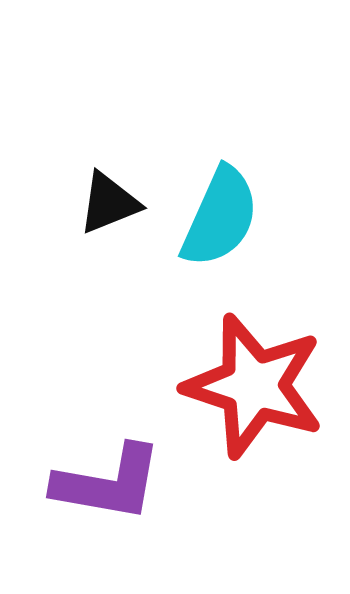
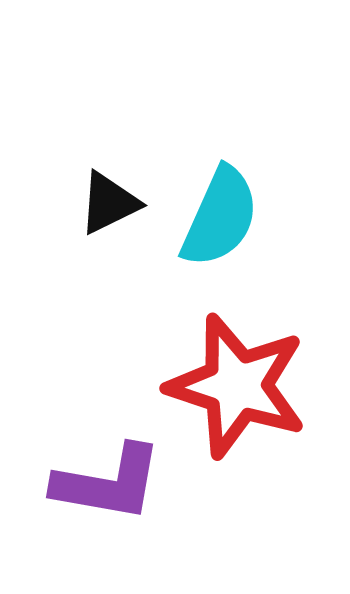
black triangle: rotated 4 degrees counterclockwise
red star: moved 17 px left
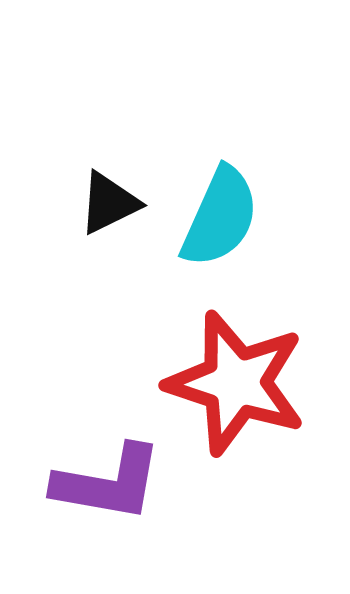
red star: moved 1 px left, 3 px up
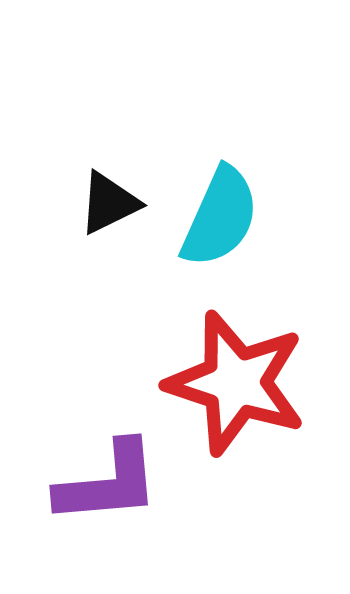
purple L-shape: rotated 15 degrees counterclockwise
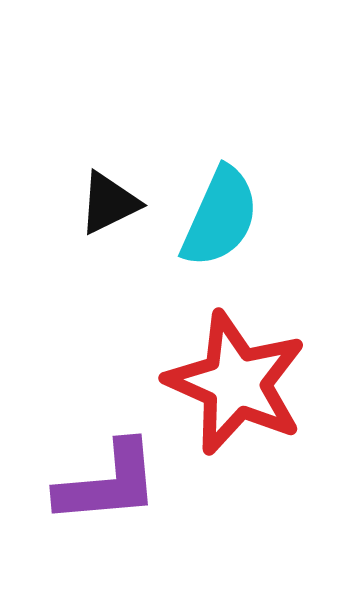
red star: rotated 6 degrees clockwise
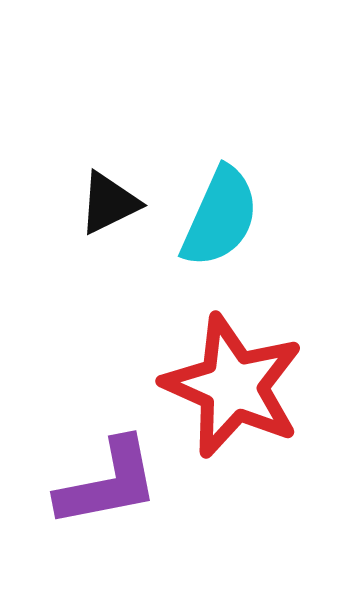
red star: moved 3 px left, 3 px down
purple L-shape: rotated 6 degrees counterclockwise
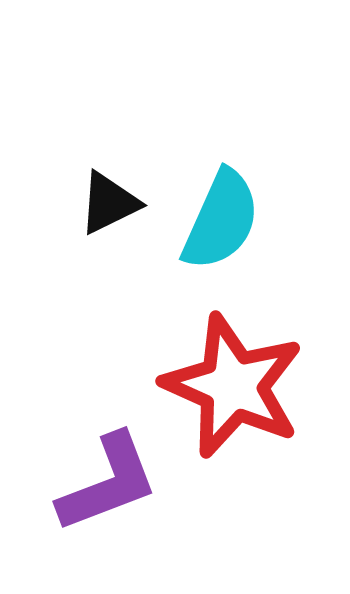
cyan semicircle: moved 1 px right, 3 px down
purple L-shape: rotated 10 degrees counterclockwise
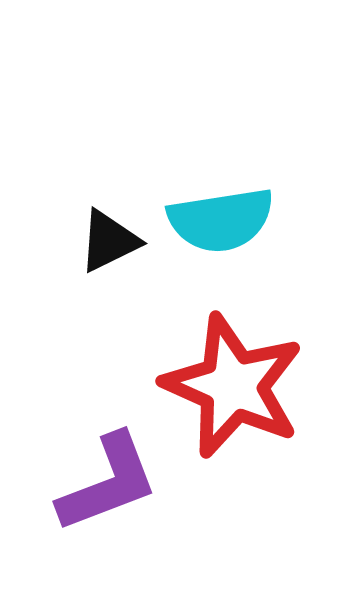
black triangle: moved 38 px down
cyan semicircle: rotated 57 degrees clockwise
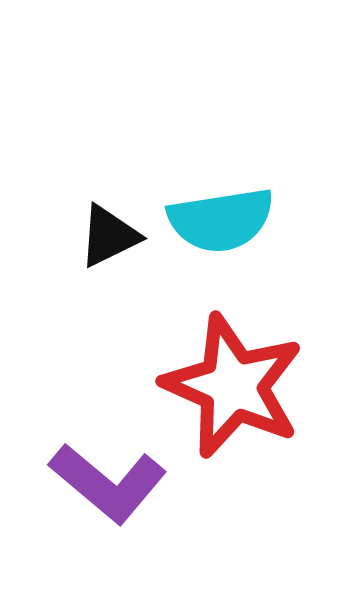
black triangle: moved 5 px up
purple L-shape: rotated 61 degrees clockwise
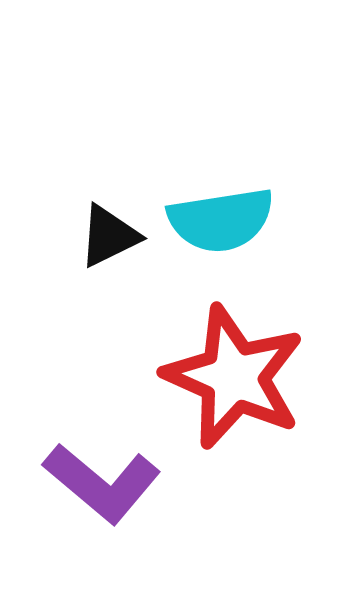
red star: moved 1 px right, 9 px up
purple L-shape: moved 6 px left
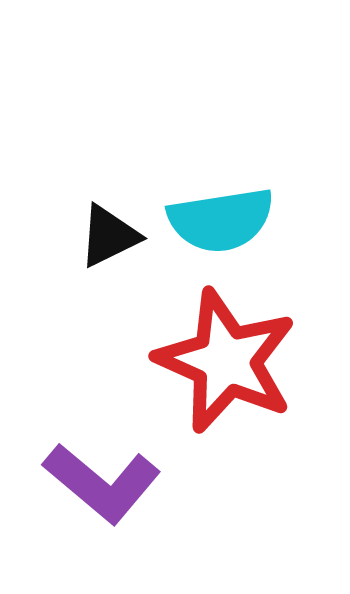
red star: moved 8 px left, 16 px up
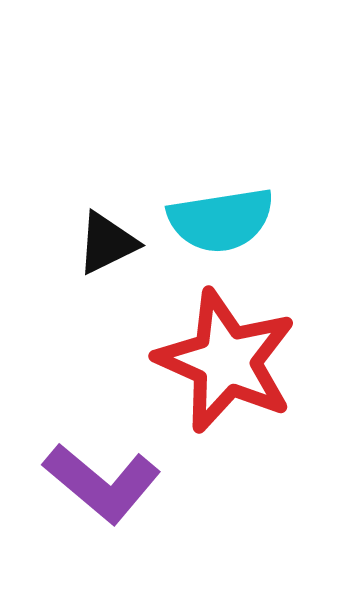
black triangle: moved 2 px left, 7 px down
